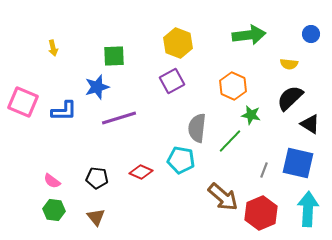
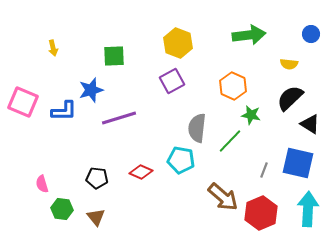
blue star: moved 6 px left, 3 px down
pink semicircle: moved 10 px left, 3 px down; rotated 36 degrees clockwise
green hexagon: moved 8 px right, 1 px up
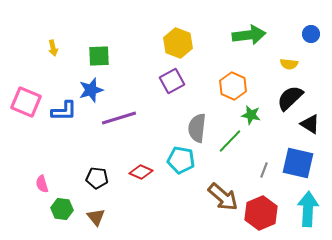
green square: moved 15 px left
pink square: moved 3 px right
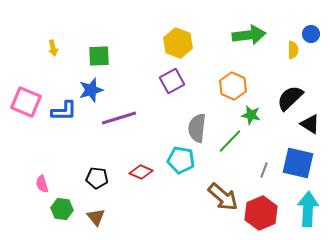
yellow semicircle: moved 4 px right, 14 px up; rotated 96 degrees counterclockwise
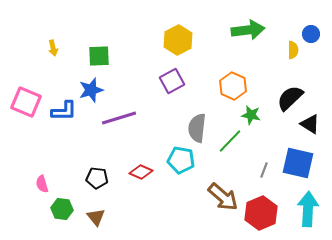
green arrow: moved 1 px left, 5 px up
yellow hexagon: moved 3 px up; rotated 12 degrees clockwise
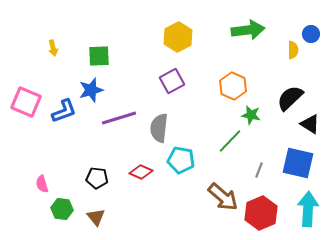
yellow hexagon: moved 3 px up
blue L-shape: rotated 20 degrees counterclockwise
gray semicircle: moved 38 px left
gray line: moved 5 px left
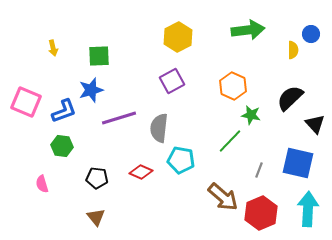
black triangle: moved 5 px right; rotated 15 degrees clockwise
green hexagon: moved 63 px up
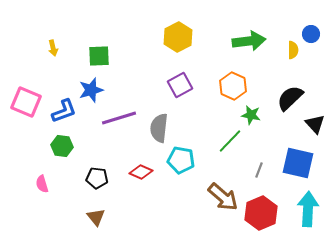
green arrow: moved 1 px right, 11 px down
purple square: moved 8 px right, 4 px down
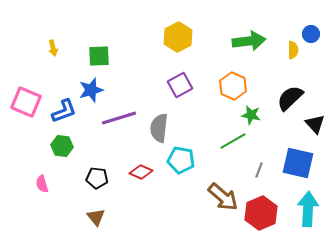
green line: moved 3 px right; rotated 16 degrees clockwise
